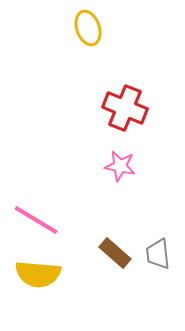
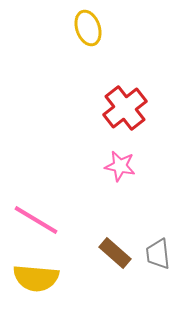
red cross: rotated 30 degrees clockwise
yellow semicircle: moved 2 px left, 4 px down
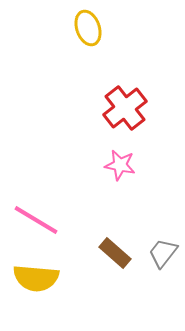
pink star: moved 1 px up
gray trapezoid: moved 5 px right, 1 px up; rotated 44 degrees clockwise
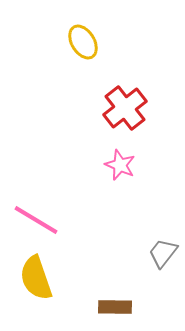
yellow ellipse: moved 5 px left, 14 px down; rotated 12 degrees counterclockwise
pink star: rotated 12 degrees clockwise
brown rectangle: moved 54 px down; rotated 40 degrees counterclockwise
yellow semicircle: rotated 66 degrees clockwise
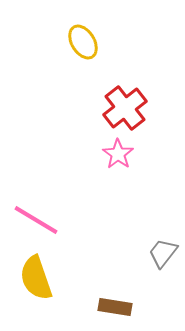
pink star: moved 2 px left, 11 px up; rotated 12 degrees clockwise
brown rectangle: rotated 8 degrees clockwise
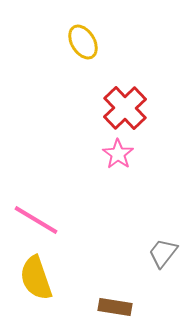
red cross: rotated 6 degrees counterclockwise
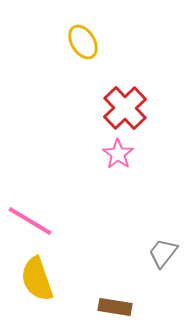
pink line: moved 6 px left, 1 px down
yellow semicircle: moved 1 px right, 1 px down
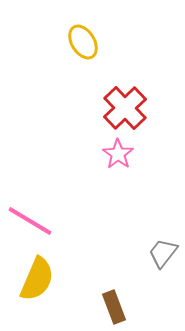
yellow semicircle: rotated 138 degrees counterclockwise
brown rectangle: moved 1 px left; rotated 60 degrees clockwise
